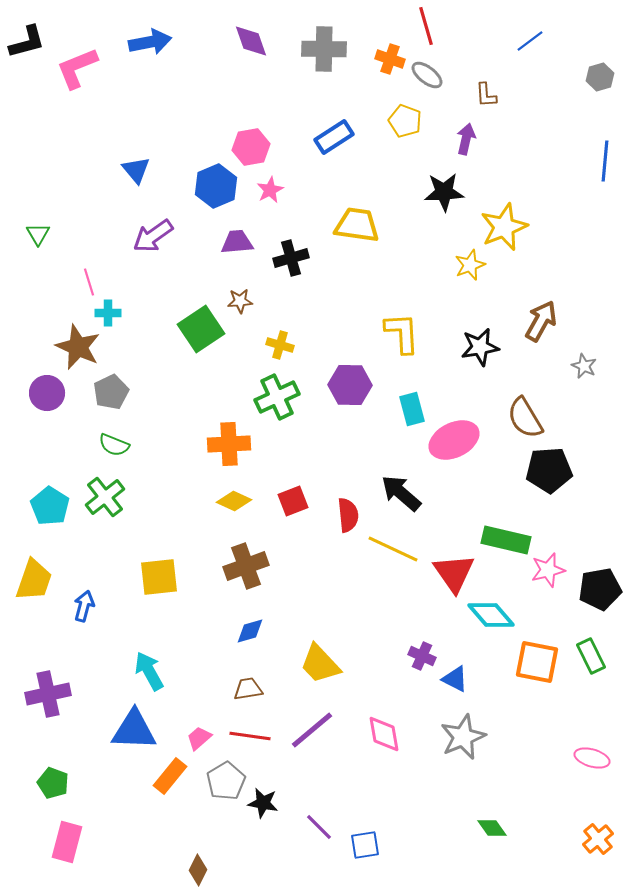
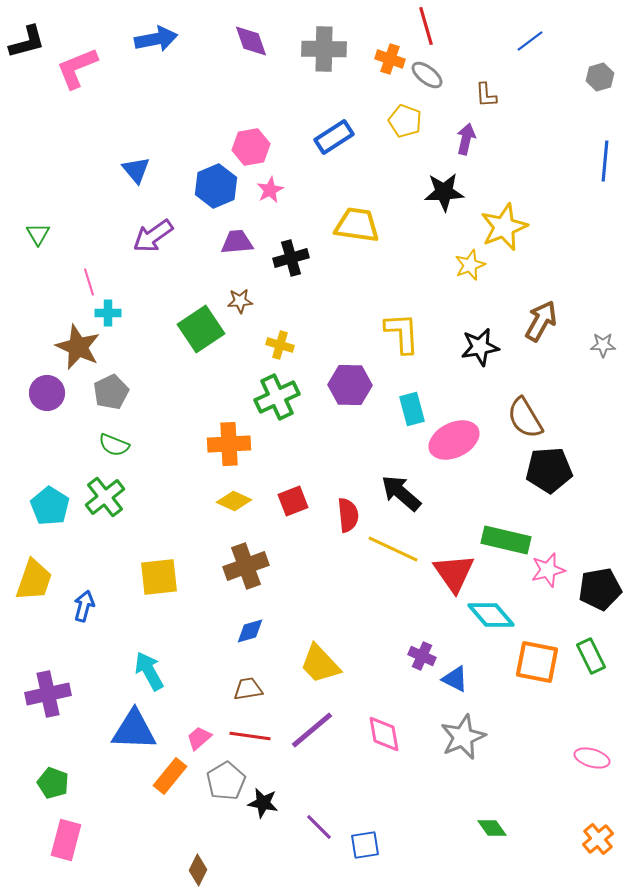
blue arrow at (150, 42): moved 6 px right, 3 px up
gray star at (584, 366): moved 19 px right, 21 px up; rotated 25 degrees counterclockwise
pink rectangle at (67, 842): moved 1 px left, 2 px up
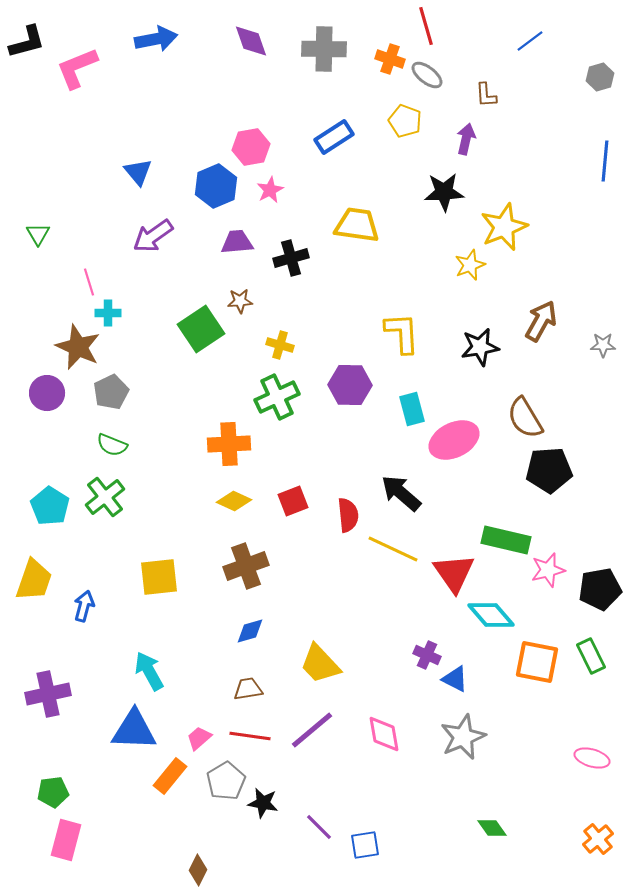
blue triangle at (136, 170): moved 2 px right, 2 px down
green semicircle at (114, 445): moved 2 px left
purple cross at (422, 656): moved 5 px right, 1 px up
green pentagon at (53, 783): moved 9 px down; rotated 28 degrees counterclockwise
